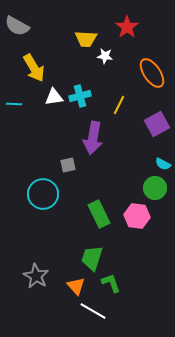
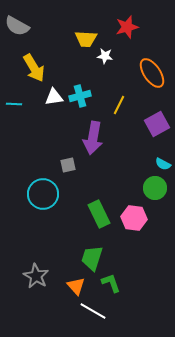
red star: rotated 20 degrees clockwise
pink hexagon: moved 3 px left, 2 px down
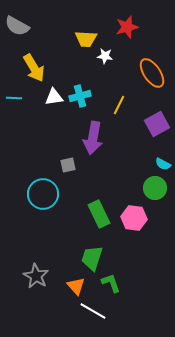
cyan line: moved 6 px up
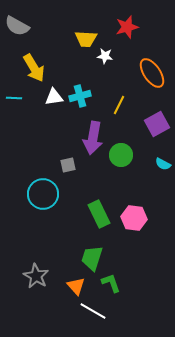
green circle: moved 34 px left, 33 px up
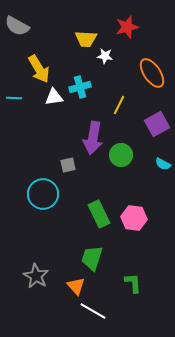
yellow arrow: moved 5 px right, 1 px down
cyan cross: moved 9 px up
green L-shape: moved 22 px right; rotated 15 degrees clockwise
